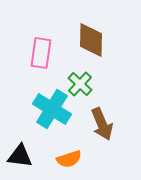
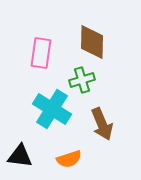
brown diamond: moved 1 px right, 2 px down
green cross: moved 2 px right, 4 px up; rotated 30 degrees clockwise
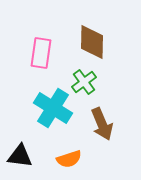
green cross: moved 2 px right, 2 px down; rotated 20 degrees counterclockwise
cyan cross: moved 1 px right, 1 px up
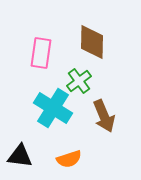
green cross: moved 5 px left, 1 px up
brown arrow: moved 2 px right, 8 px up
